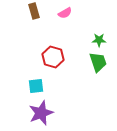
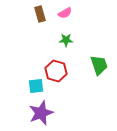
brown rectangle: moved 6 px right, 3 px down
green star: moved 33 px left
red hexagon: moved 3 px right, 14 px down
green trapezoid: moved 1 px right, 3 px down
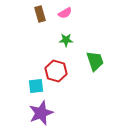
green trapezoid: moved 4 px left, 4 px up
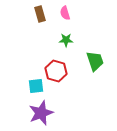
pink semicircle: rotated 104 degrees clockwise
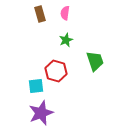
pink semicircle: rotated 24 degrees clockwise
green star: rotated 24 degrees counterclockwise
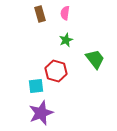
green trapezoid: moved 2 px up; rotated 20 degrees counterclockwise
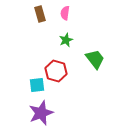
cyan square: moved 1 px right, 1 px up
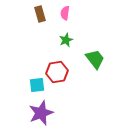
red hexagon: moved 1 px right, 1 px down; rotated 25 degrees counterclockwise
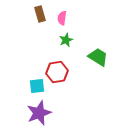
pink semicircle: moved 3 px left, 5 px down
green trapezoid: moved 3 px right, 2 px up; rotated 20 degrees counterclockwise
cyan square: moved 1 px down
purple star: moved 2 px left
